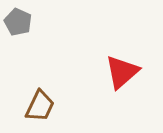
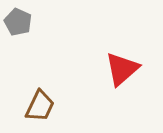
red triangle: moved 3 px up
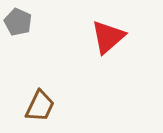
red triangle: moved 14 px left, 32 px up
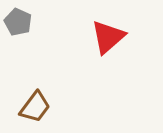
brown trapezoid: moved 5 px left, 1 px down; rotated 12 degrees clockwise
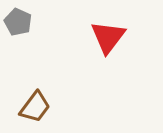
red triangle: rotated 12 degrees counterclockwise
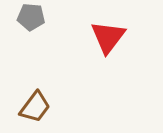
gray pentagon: moved 13 px right, 5 px up; rotated 20 degrees counterclockwise
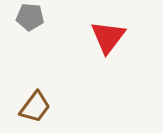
gray pentagon: moved 1 px left
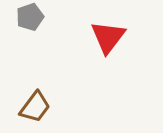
gray pentagon: rotated 24 degrees counterclockwise
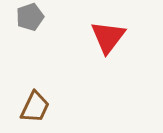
brown trapezoid: rotated 12 degrees counterclockwise
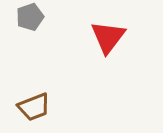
brown trapezoid: moved 1 px left; rotated 44 degrees clockwise
